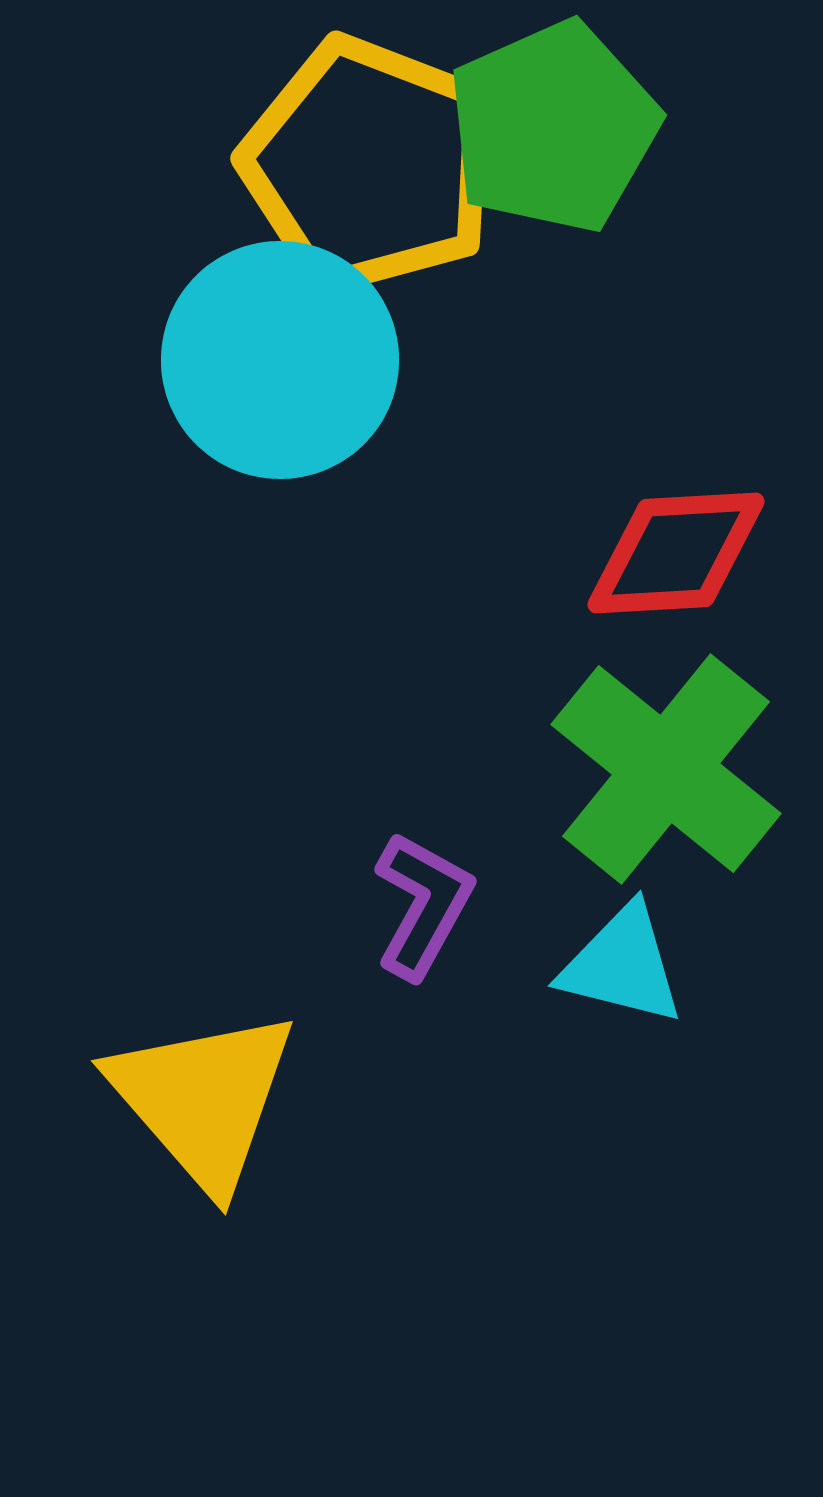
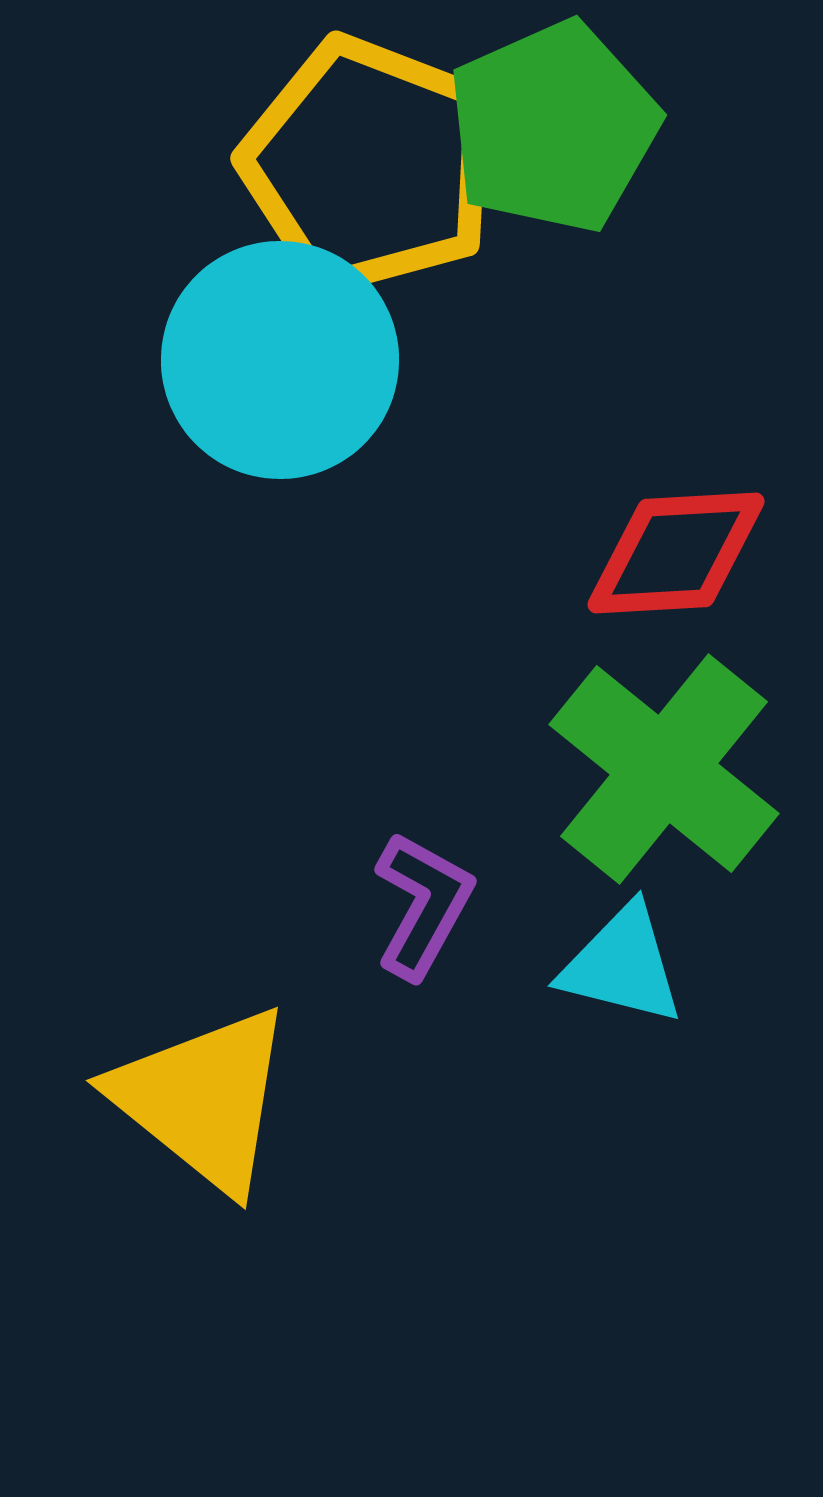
green cross: moved 2 px left
yellow triangle: rotated 10 degrees counterclockwise
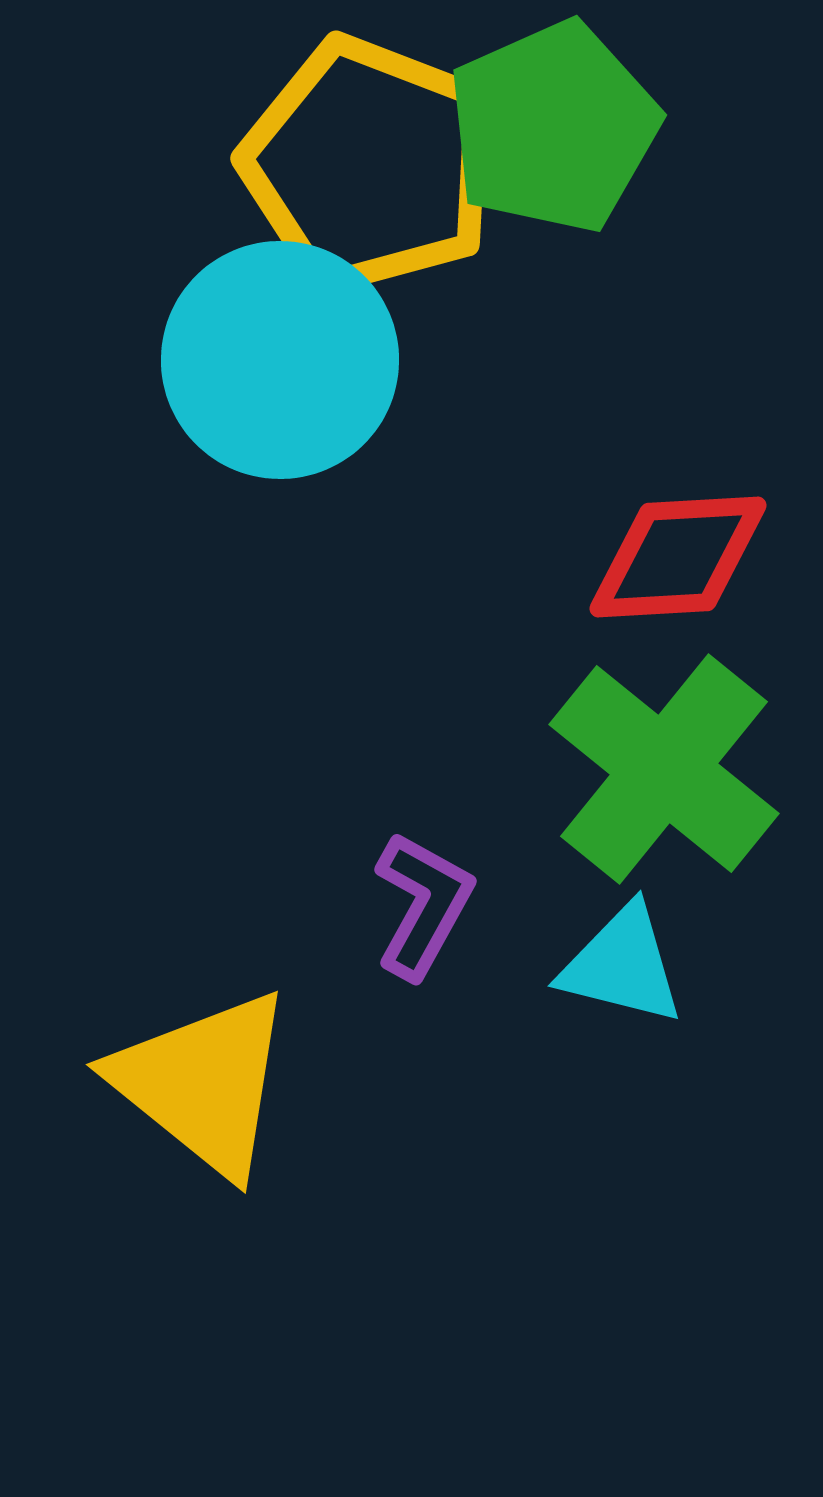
red diamond: moved 2 px right, 4 px down
yellow triangle: moved 16 px up
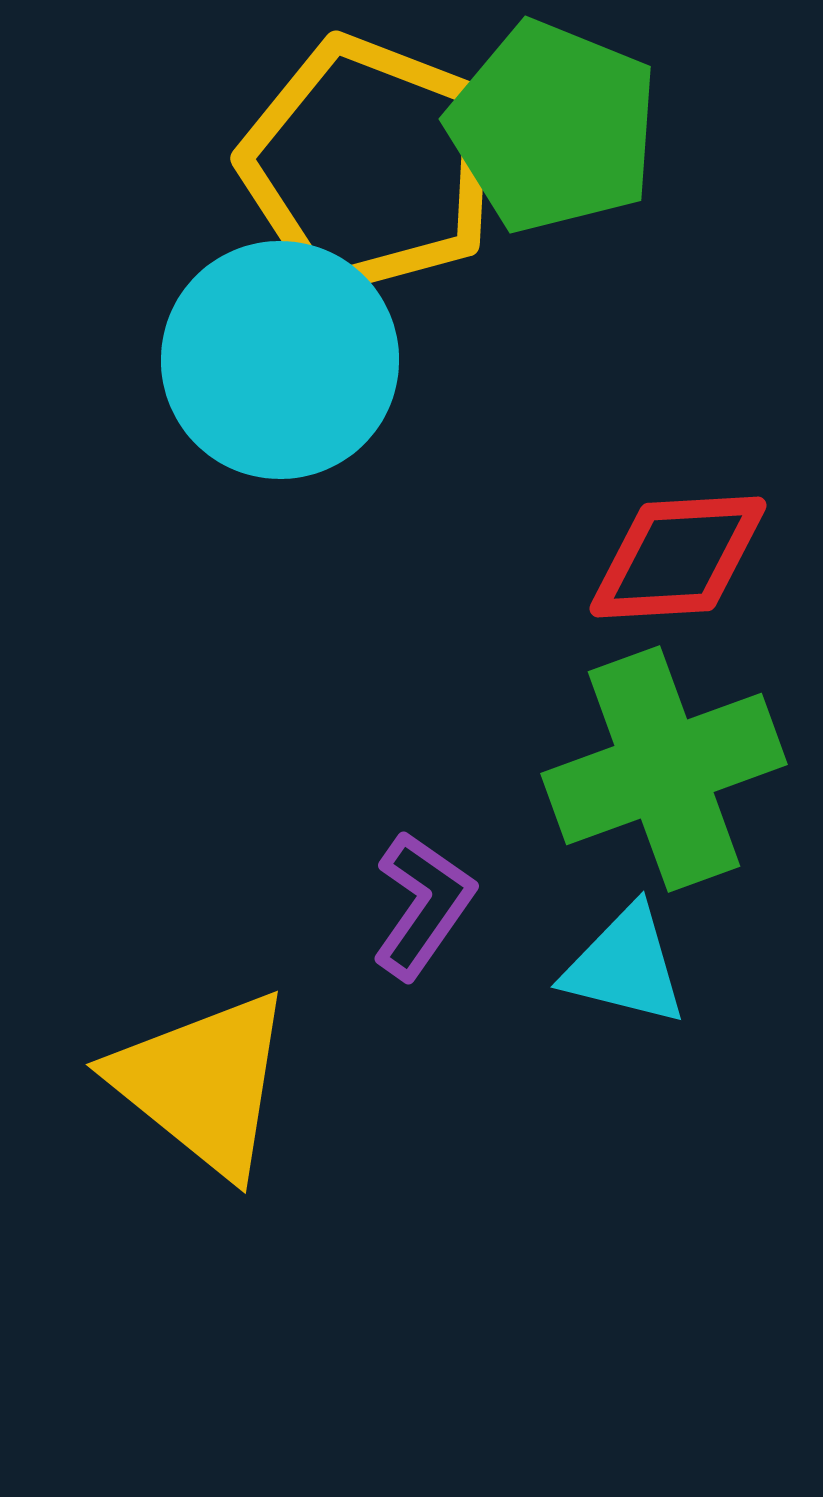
green pentagon: rotated 26 degrees counterclockwise
green cross: rotated 31 degrees clockwise
purple L-shape: rotated 6 degrees clockwise
cyan triangle: moved 3 px right, 1 px down
